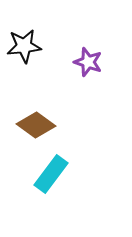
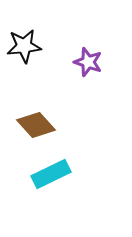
brown diamond: rotated 12 degrees clockwise
cyan rectangle: rotated 27 degrees clockwise
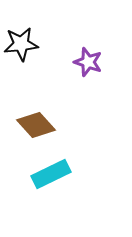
black star: moved 3 px left, 2 px up
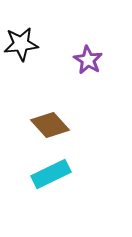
purple star: moved 2 px up; rotated 12 degrees clockwise
brown diamond: moved 14 px right
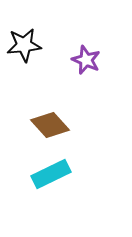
black star: moved 3 px right, 1 px down
purple star: moved 2 px left; rotated 8 degrees counterclockwise
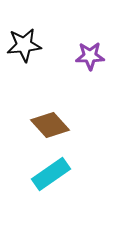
purple star: moved 4 px right, 4 px up; rotated 24 degrees counterclockwise
cyan rectangle: rotated 9 degrees counterclockwise
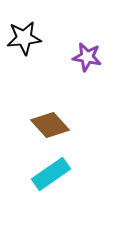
black star: moved 7 px up
purple star: moved 3 px left, 1 px down; rotated 12 degrees clockwise
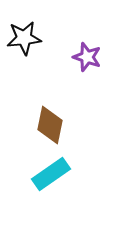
purple star: rotated 8 degrees clockwise
brown diamond: rotated 54 degrees clockwise
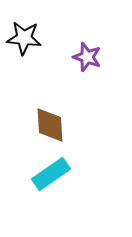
black star: rotated 12 degrees clockwise
brown diamond: rotated 15 degrees counterclockwise
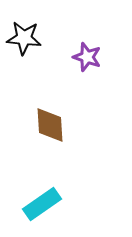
cyan rectangle: moved 9 px left, 30 px down
